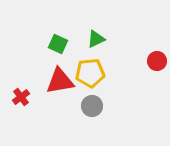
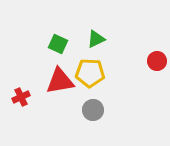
yellow pentagon: rotated 8 degrees clockwise
red cross: rotated 12 degrees clockwise
gray circle: moved 1 px right, 4 px down
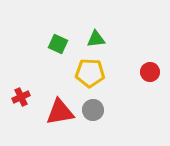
green triangle: rotated 18 degrees clockwise
red circle: moved 7 px left, 11 px down
red triangle: moved 31 px down
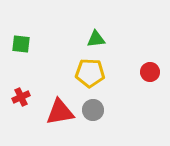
green square: moved 37 px left; rotated 18 degrees counterclockwise
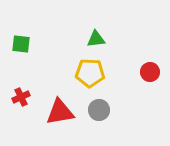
gray circle: moved 6 px right
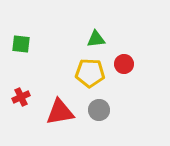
red circle: moved 26 px left, 8 px up
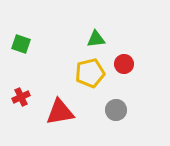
green square: rotated 12 degrees clockwise
yellow pentagon: rotated 16 degrees counterclockwise
gray circle: moved 17 px right
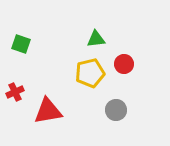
red cross: moved 6 px left, 5 px up
red triangle: moved 12 px left, 1 px up
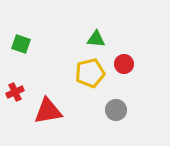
green triangle: rotated 12 degrees clockwise
